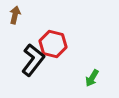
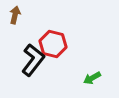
green arrow: rotated 30 degrees clockwise
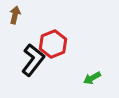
red hexagon: rotated 24 degrees clockwise
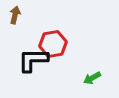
red hexagon: rotated 12 degrees clockwise
black L-shape: rotated 128 degrees counterclockwise
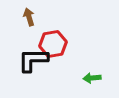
brown arrow: moved 14 px right, 2 px down; rotated 30 degrees counterclockwise
green arrow: rotated 24 degrees clockwise
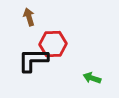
red hexagon: rotated 8 degrees clockwise
green arrow: rotated 24 degrees clockwise
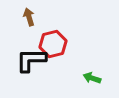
red hexagon: rotated 12 degrees counterclockwise
black L-shape: moved 2 px left
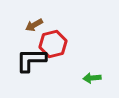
brown arrow: moved 5 px right, 8 px down; rotated 102 degrees counterclockwise
green arrow: rotated 24 degrees counterclockwise
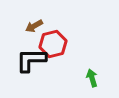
brown arrow: moved 1 px down
green arrow: rotated 78 degrees clockwise
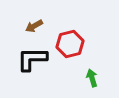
red hexagon: moved 17 px right
black L-shape: moved 1 px right, 1 px up
